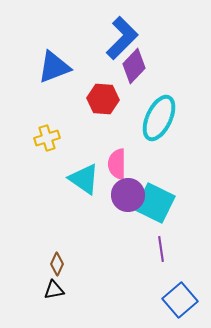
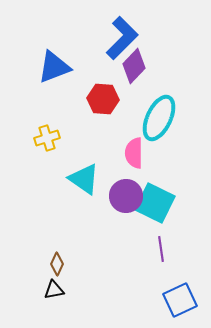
pink semicircle: moved 17 px right, 11 px up
purple circle: moved 2 px left, 1 px down
blue square: rotated 16 degrees clockwise
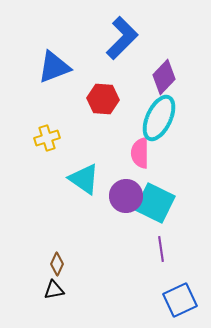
purple diamond: moved 30 px right, 11 px down
pink semicircle: moved 6 px right
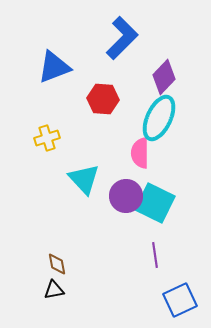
cyan triangle: rotated 12 degrees clockwise
purple line: moved 6 px left, 6 px down
brown diamond: rotated 35 degrees counterclockwise
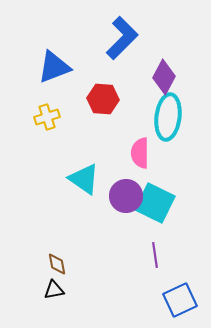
purple diamond: rotated 16 degrees counterclockwise
cyan ellipse: moved 9 px right, 1 px up; rotated 18 degrees counterclockwise
yellow cross: moved 21 px up
cyan triangle: rotated 12 degrees counterclockwise
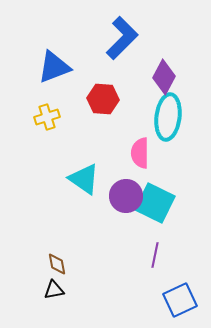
purple line: rotated 20 degrees clockwise
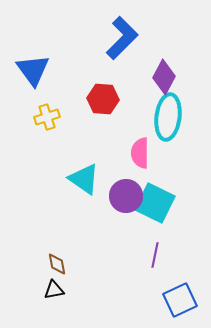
blue triangle: moved 21 px left, 3 px down; rotated 45 degrees counterclockwise
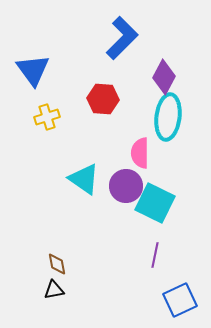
purple circle: moved 10 px up
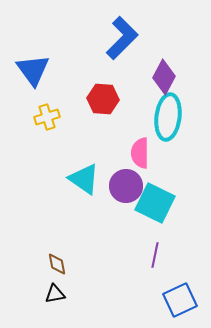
black triangle: moved 1 px right, 4 px down
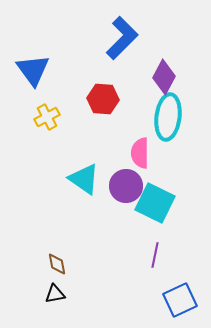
yellow cross: rotated 10 degrees counterclockwise
